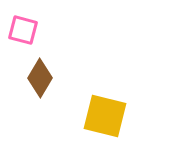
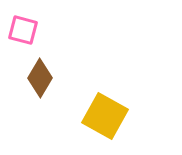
yellow square: rotated 15 degrees clockwise
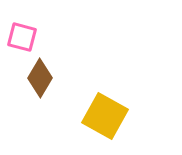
pink square: moved 1 px left, 7 px down
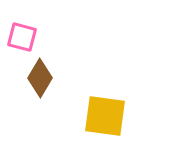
yellow square: rotated 21 degrees counterclockwise
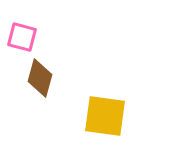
brown diamond: rotated 15 degrees counterclockwise
